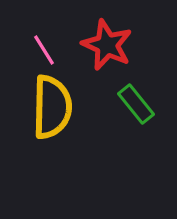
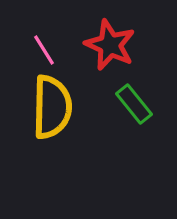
red star: moved 3 px right
green rectangle: moved 2 px left
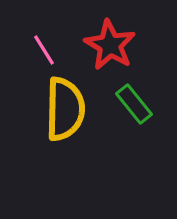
red star: rotated 6 degrees clockwise
yellow semicircle: moved 13 px right, 2 px down
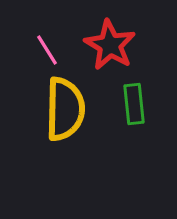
pink line: moved 3 px right
green rectangle: rotated 33 degrees clockwise
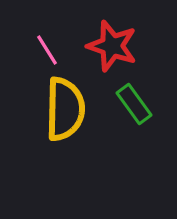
red star: moved 2 px right, 1 px down; rotated 12 degrees counterclockwise
green rectangle: rotated 30 degrees counterclockwise
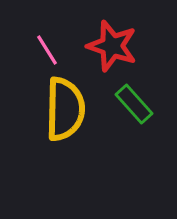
green rectangle: rotated 6 degrees counterclockwise
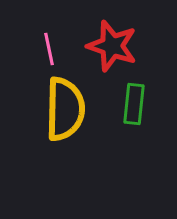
pink line: moved 2 px right, 1 px up; rotated 20 degrees clockwise
green rectangle: rotated 48 degrees clockwise
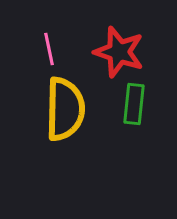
red star: moved 7 px right, 6 px down
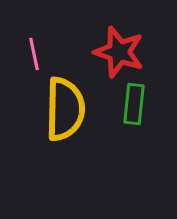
pink line: moved 15 px left, 5 px down
